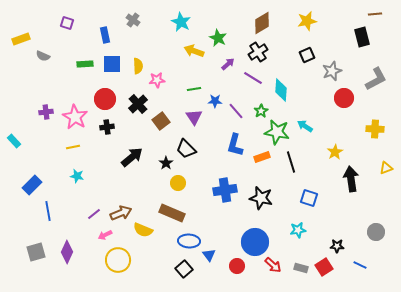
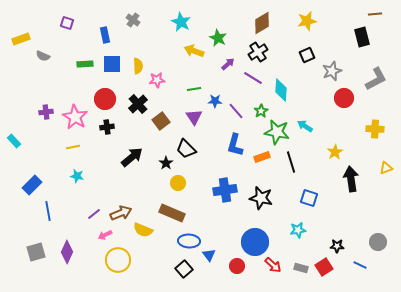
gray circle at (376, 232): moved 2 px right, 10 px down
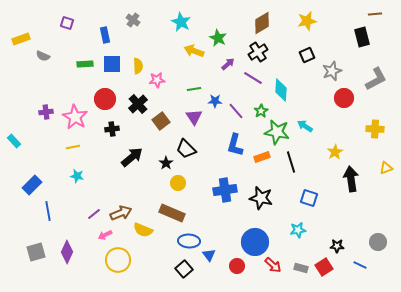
black cross at (107, 127): moved 5 px right, 2 px down
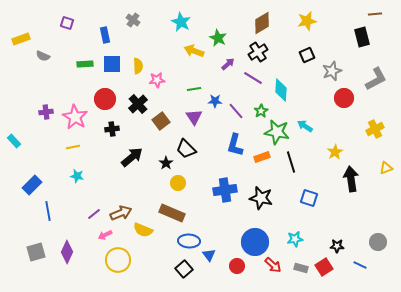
yellow cross at (375, 129): rotated 30 degrees counterclockwise
cyan star at (298, 230): moved 3 px left, 9 px down
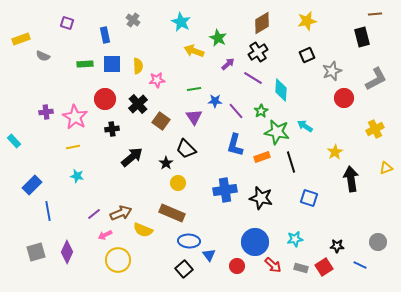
brown square at (161, 121): rotated 18 degrees counterclockwise
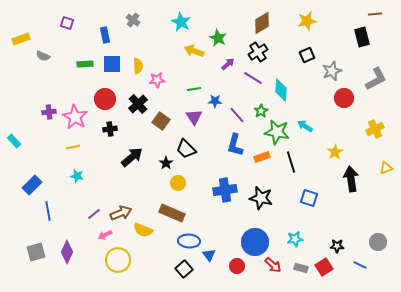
purple line at (236, 111): moved 1 px right, 4 px down
purple cross at (46, 112): moved 3 px right
black cross at (112, 129): moved 2 px left
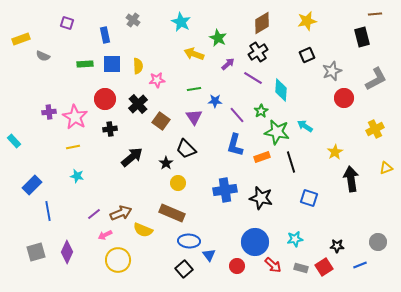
yellow arrow at (194, 51): moved 3 px down
blue line at (360, 265): rotated 48 degrees counterclockwise
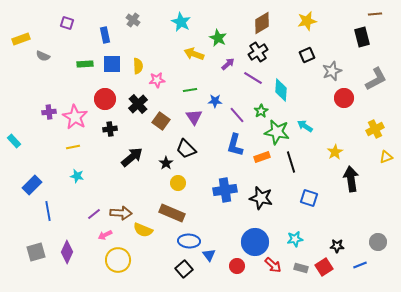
green line at (194, 89): moved 4 px left, 1 px down
yellow triangle at (386, 168): moved 11 px up
brown arrow at (121, 213): rotated 25 degrees clockwise
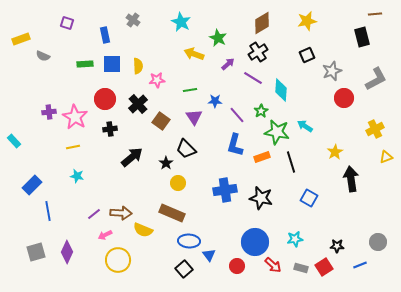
blue square at (309, 198): rotated 12 degrees clockwise
